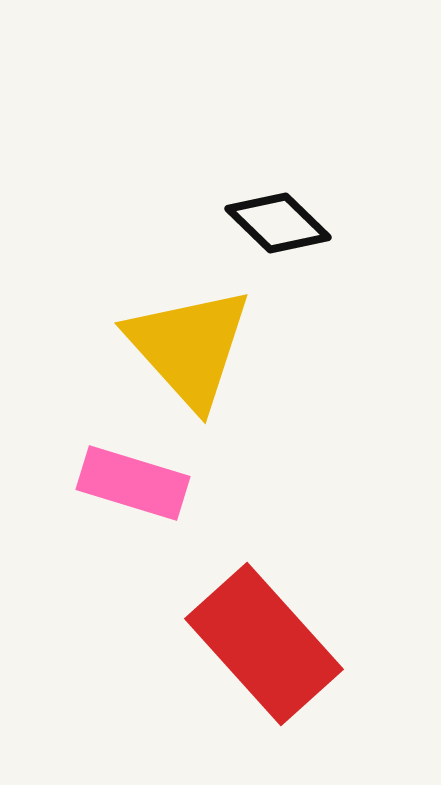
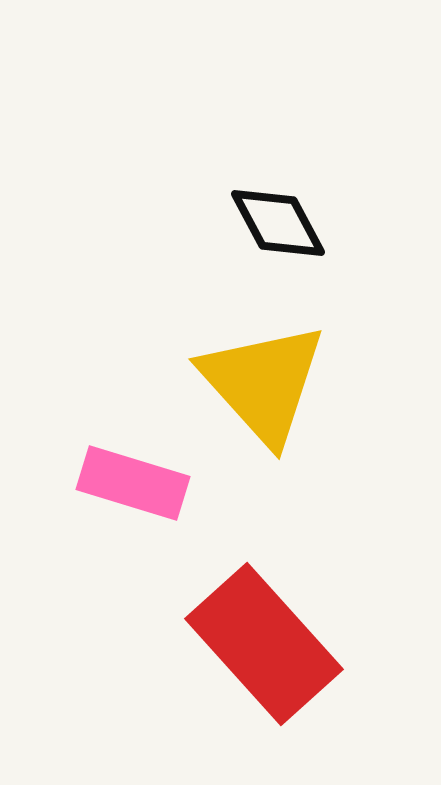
black diamond: rotated 18 degrees clockwise
yellow triangle: moved 74 px right, 36 px down
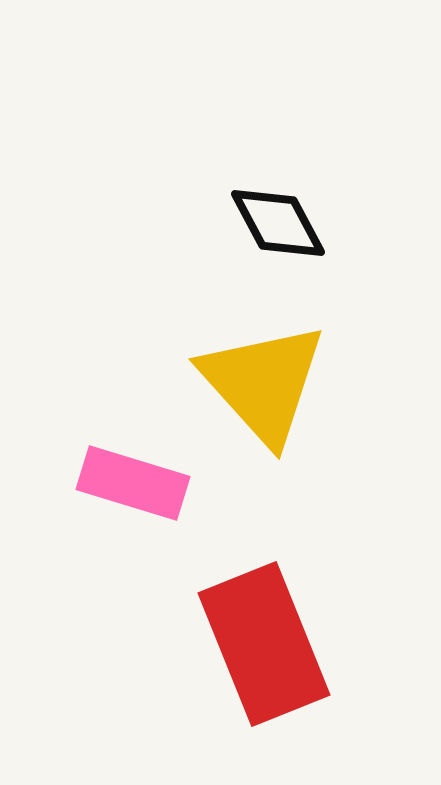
red rectangle: rotated 20 degrees clockwise
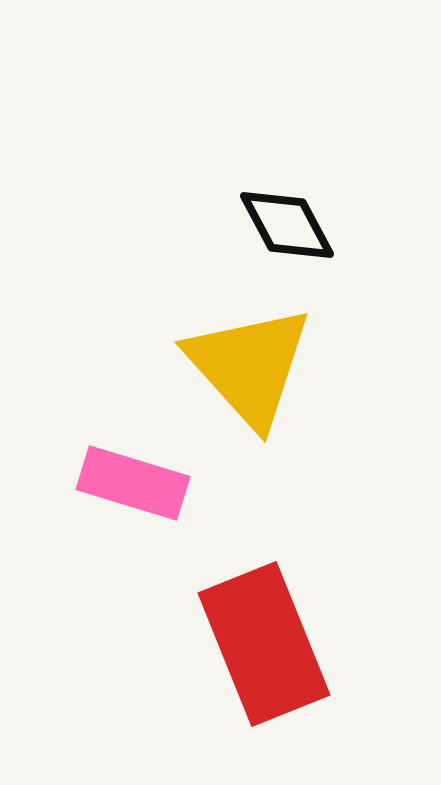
black diamond: moved 9 px right, 2 px down
yellow triangle: moved 14 px left, 17 px up
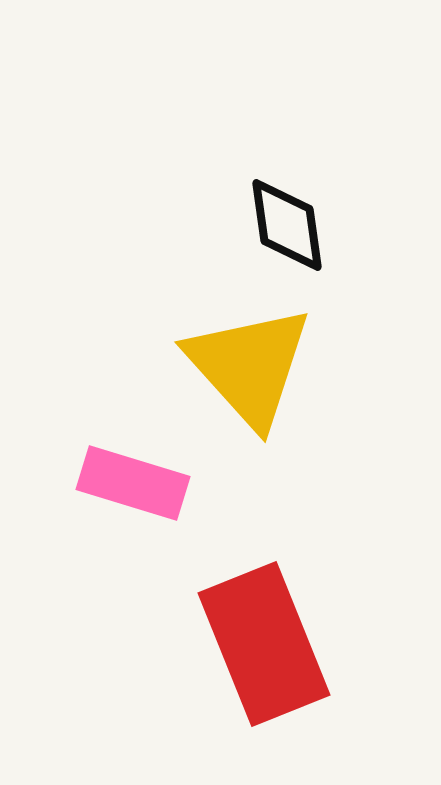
black diamond: rotated 20 degrees clockwise
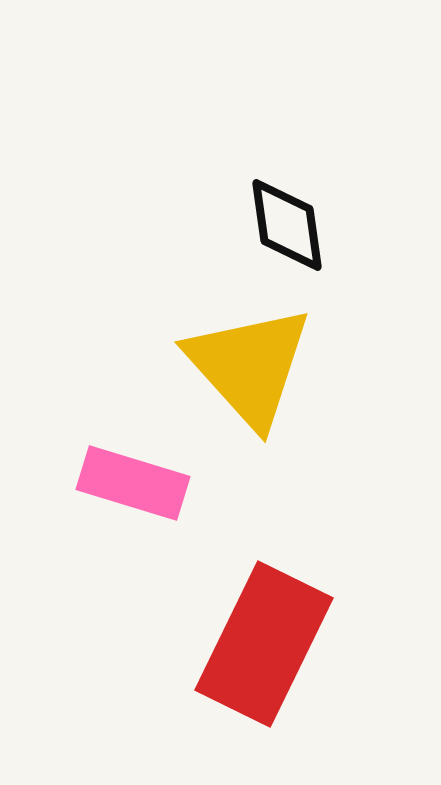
red rectangle: rotated 48 degrees clockwise
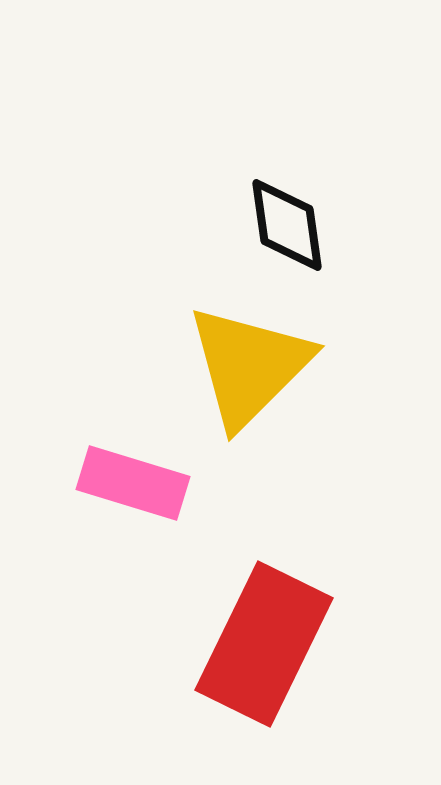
yellow triangle: rotated 27 degrees clockwise
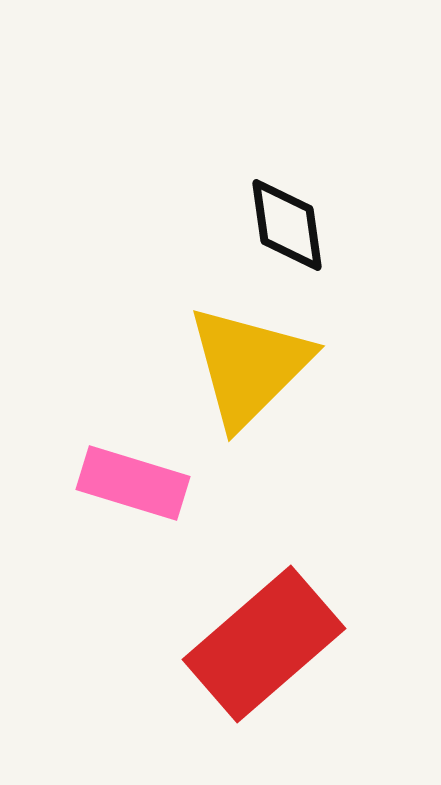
red rectangle: rotated 23 degrees clockwise
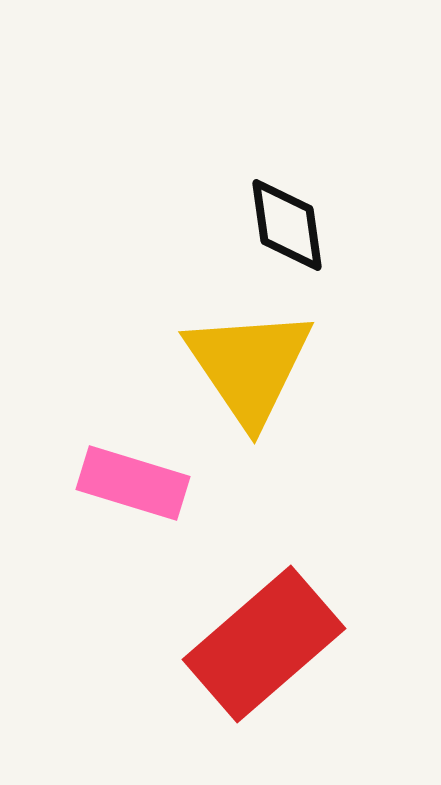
yellow triangle: rotated 19 degrees counterclockwise
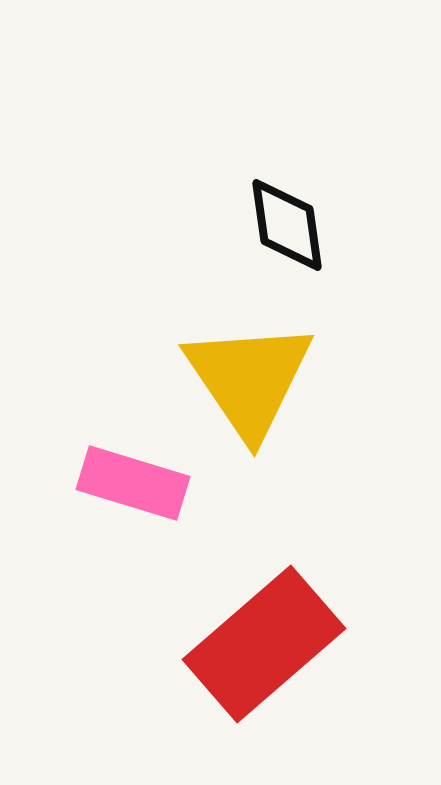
yellow triangle: moved 13 px down
